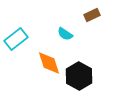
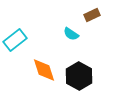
cyan semicircle: moved 6 px right
cyan rectangle: moved 1 px left, 1 px down
orange diamond: moved 5 px left, 7 px down
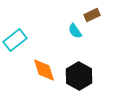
cyan semicircle: moved 4 px right, 3 px up; rotated 21 degrees clockwise
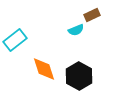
cyan semicircle: moved 1 px right, 1 px up; rotated 77 degrees counterclockwise
orange diamond: moved 1 px up
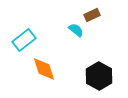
cyan semicircle: rotated 119 degrees counterclockwise
cyan rectangle: moved 9 px right
black hexagon: moved 20 px right
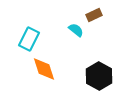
brown rectangle: moved 2 px right
cyan rectangle: moved 5 px right, 1 px up; rotated 25 degrees counterclockwise
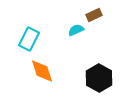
cyan semicircle: rotated 63 degrees counterclockwise
orange diamond: moved 2 px left, 2 px down
black hexagon: moved 2 px down
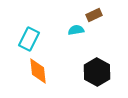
cyan semicircle: rotated 14 degrees clockwise
orange diamond: moved 4 px left; rotated 12 degrees clockwise
black hexagon: moved 2 px left, 6 px up
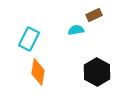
orange diamond: moved 1 px down; rotated 16 degrees clockwise
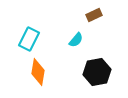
cyan semicircle: moved 10 px down; rotated 140 degrees clockwise
black hexagon: rotated 20 degrees clockwise
